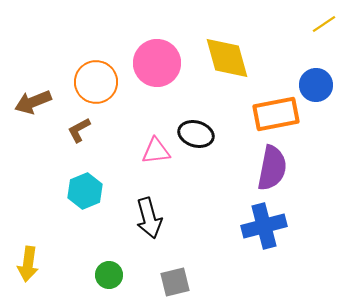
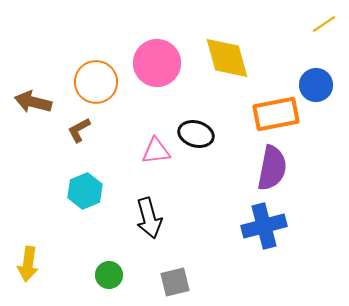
brown arrow: rotated 36 degrees clockwise
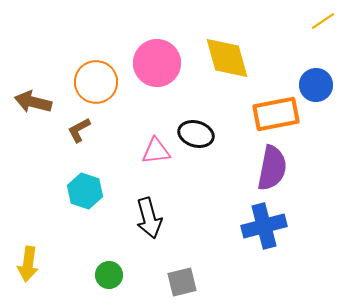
yellow line: moved 1 px left, 3 px up
cyan hexagon: rotated 20 degrees counterclockwise
gray square: moved 7 px right
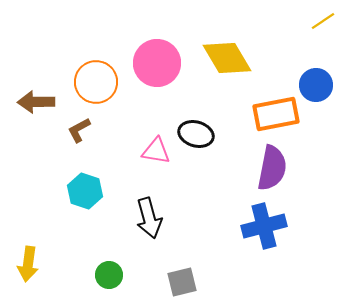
yellow diamond: rotated 15 degrees counterclockwise
brown arrow: moved 3 px right; rotated 15 degrees counterclockwise
pink triangle: rotated 16 degrees clockwise
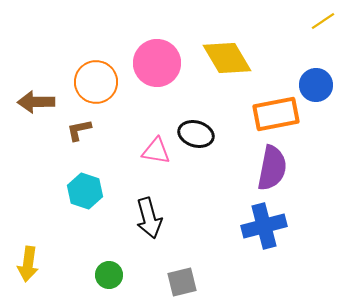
brown L-shape: rotated 16 degrees clockwise
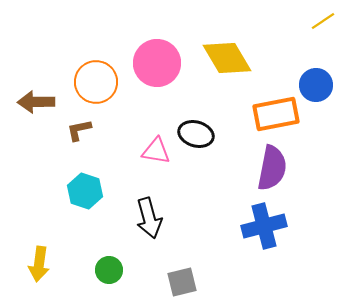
yellow arrow: moved 11 px right
green circle: moved 5 px up
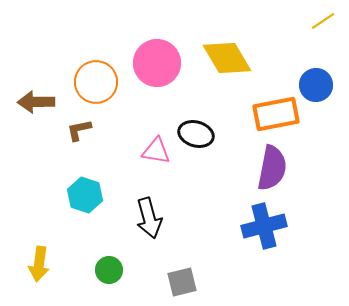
cyan hexagon: moved 4 px down
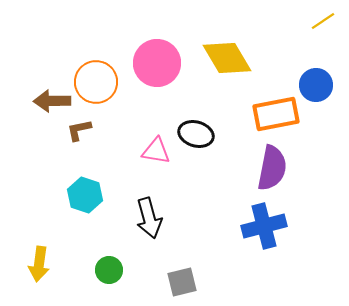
brown arrow: moved 16 px right, 1 px up
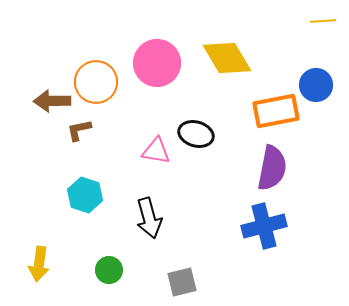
yellow line: rotated 30 degrees clockwise
orange rectangle: moved 3 px up
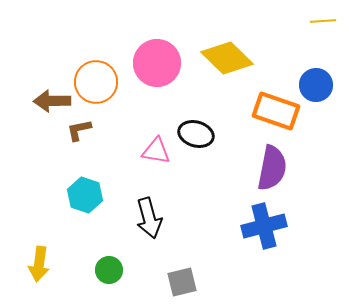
yellow diamond: rotated 15 degrees counterclockwise
orange rectangle: rotated 30 degrees clockwise
